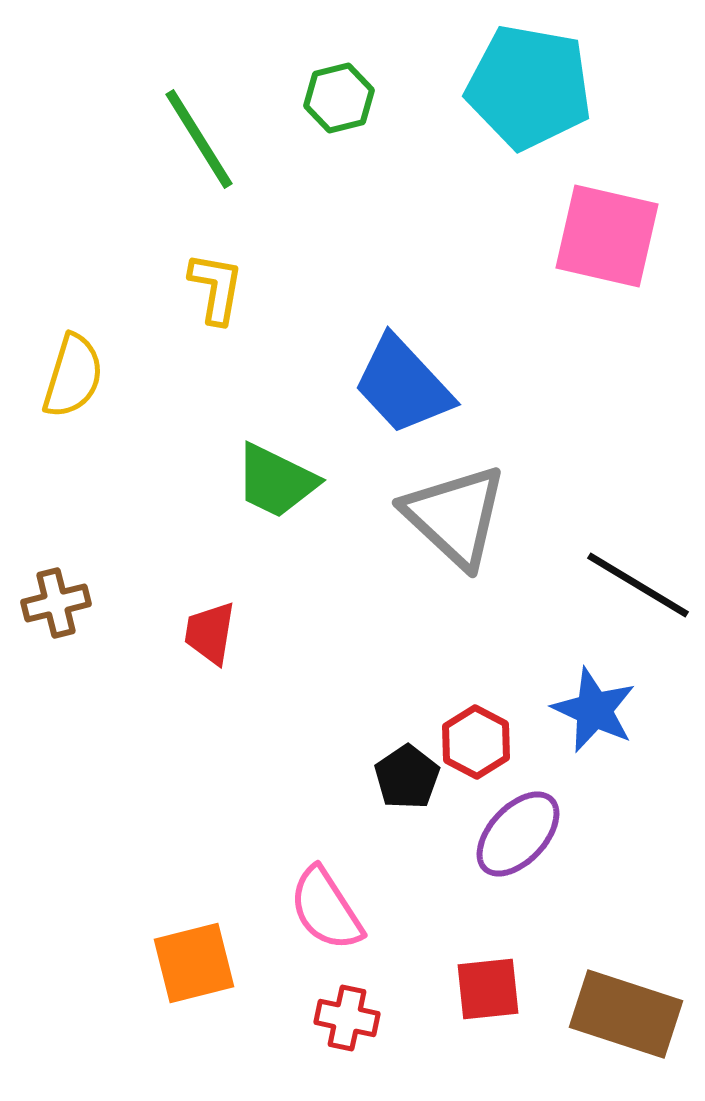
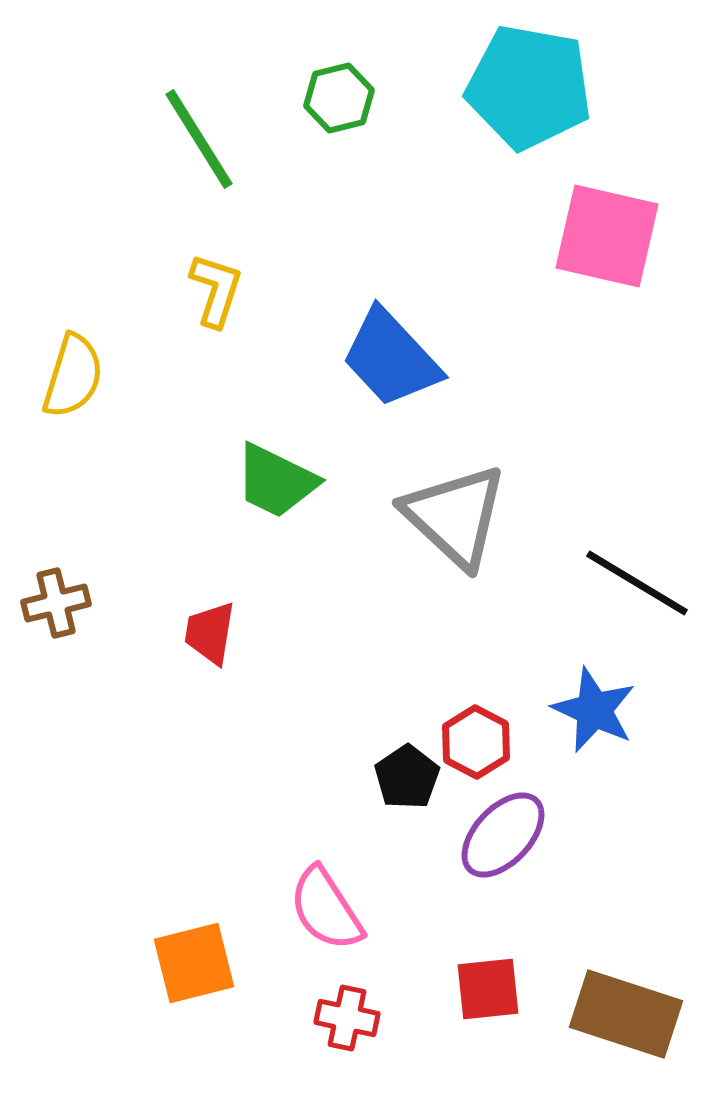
yellow L-shape: moved 2 px down; rotated 8 degrees clockwise
blue trapezoid: moved 12 px left, 27 px up
black line: moved 1 px left, 2 px up
purple ellipse: moved 15 px left, 1 px down
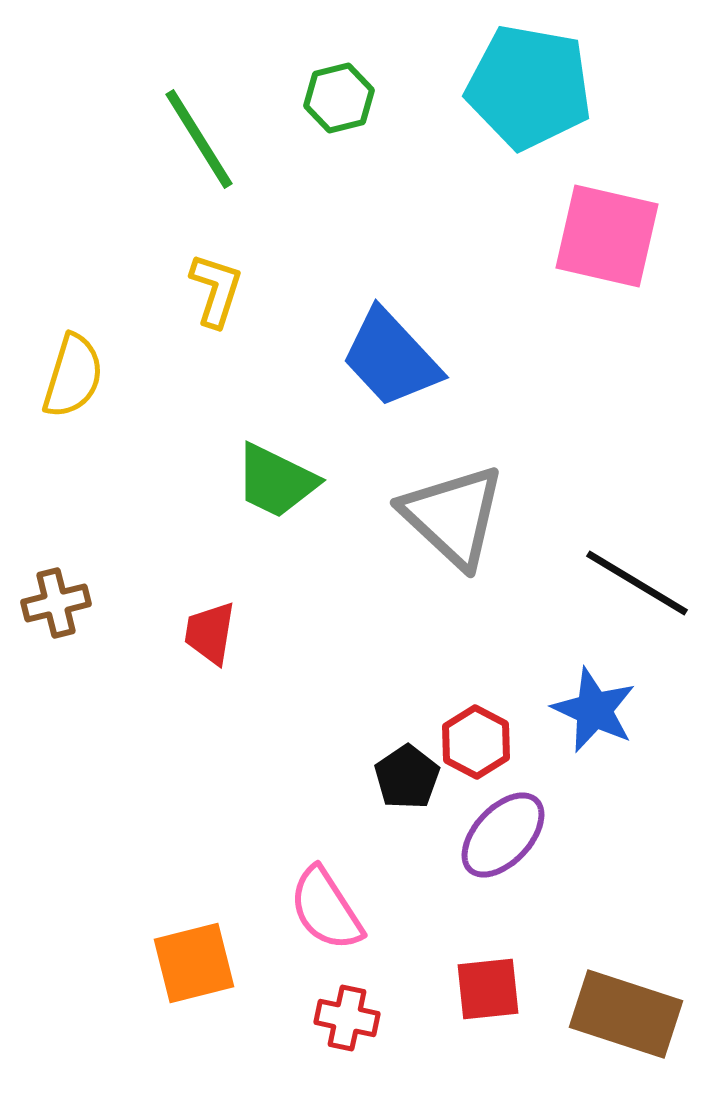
gray triangle: moved 2 px left
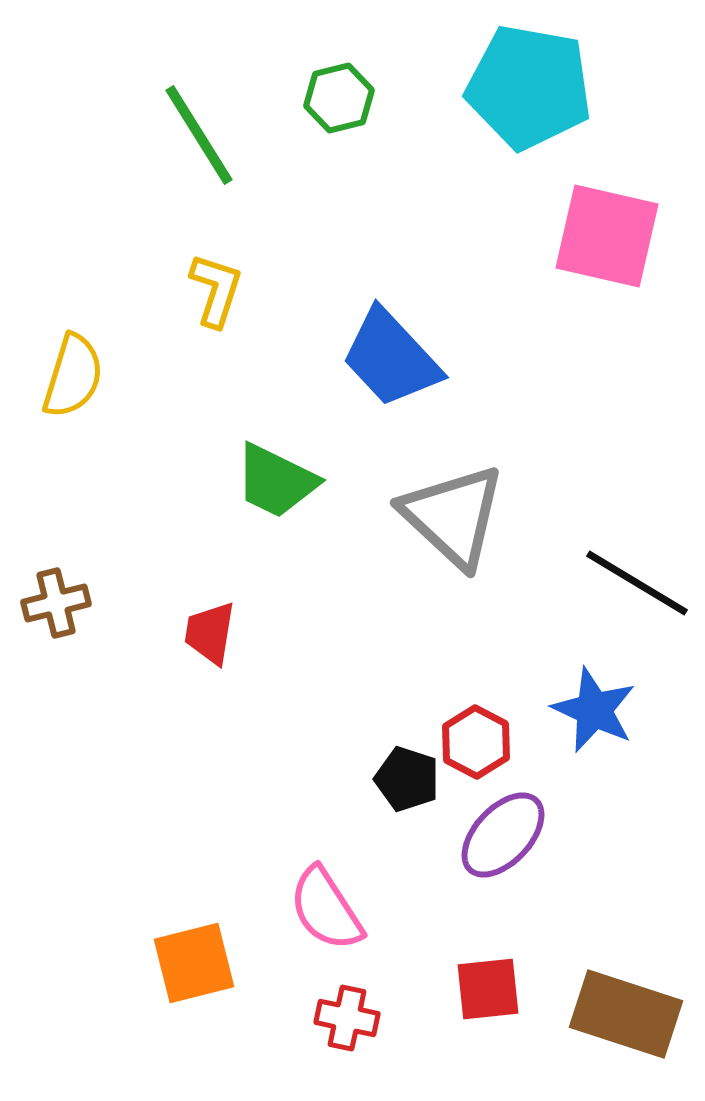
green line: moved 4 px up
black pentagon: moved 2 px down; rotated 20 degrees counterclockwise
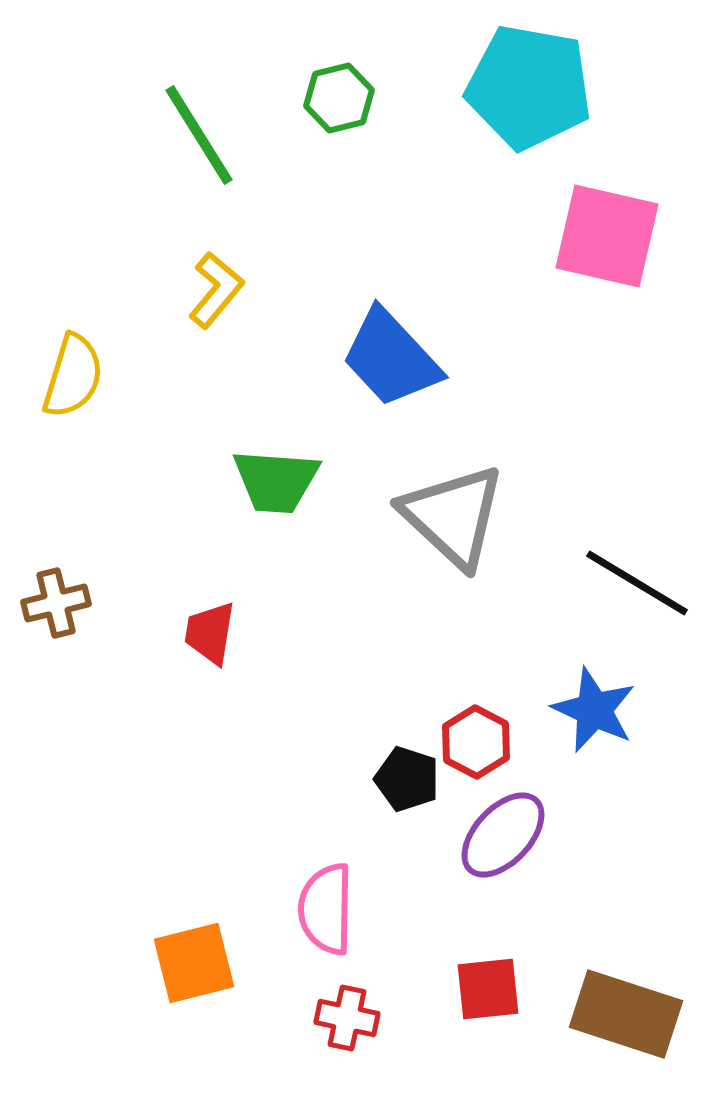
yellow L-shape: rotated 22 degrees clockwise
green trapezoid: rotated 22 degrees counterclockwise
pink semicircle: rotated 34 degrees clockwise
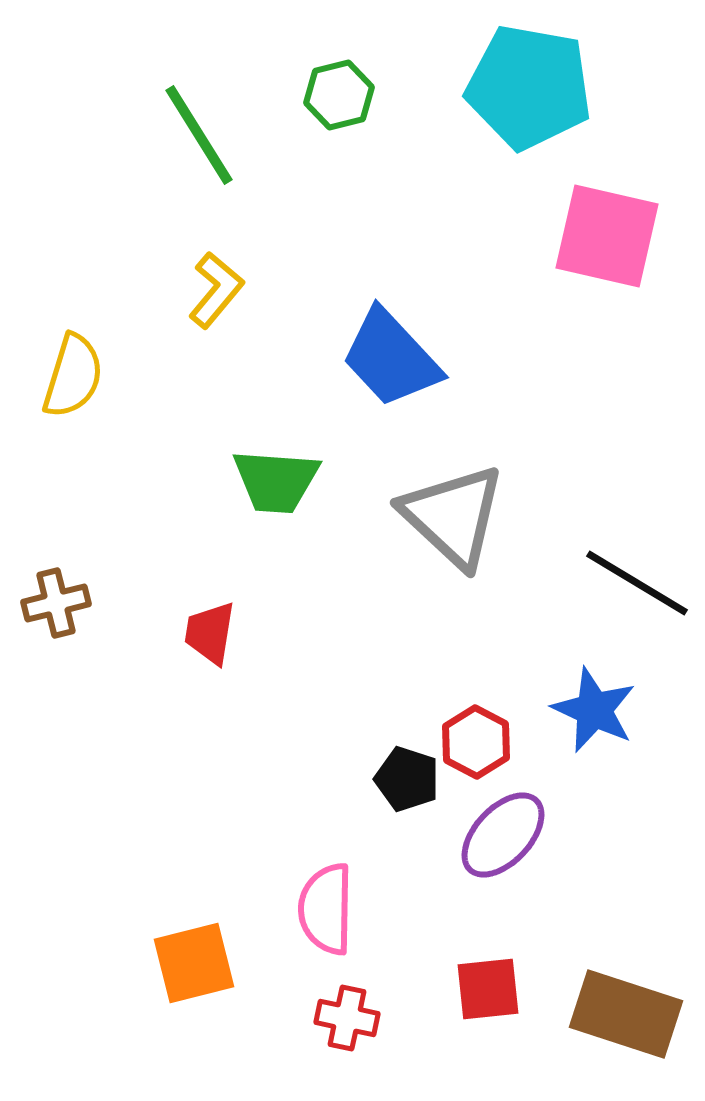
green hexagon: moved 3 px up
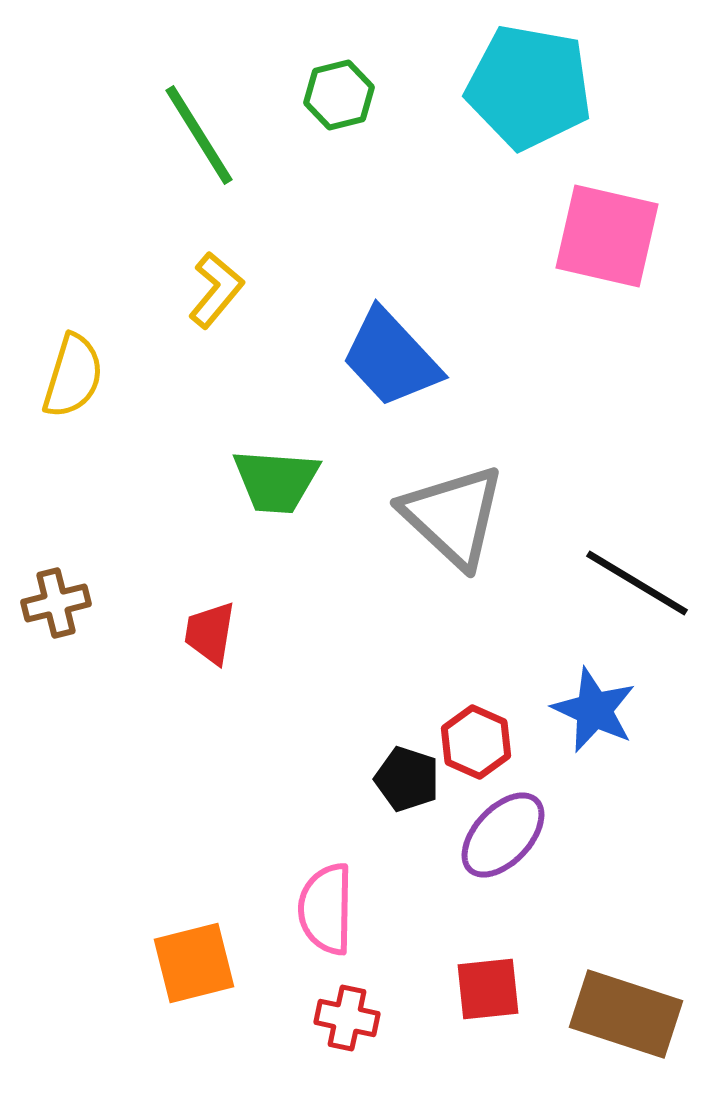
red hexagon: rotated 4 degrees counterclockwise
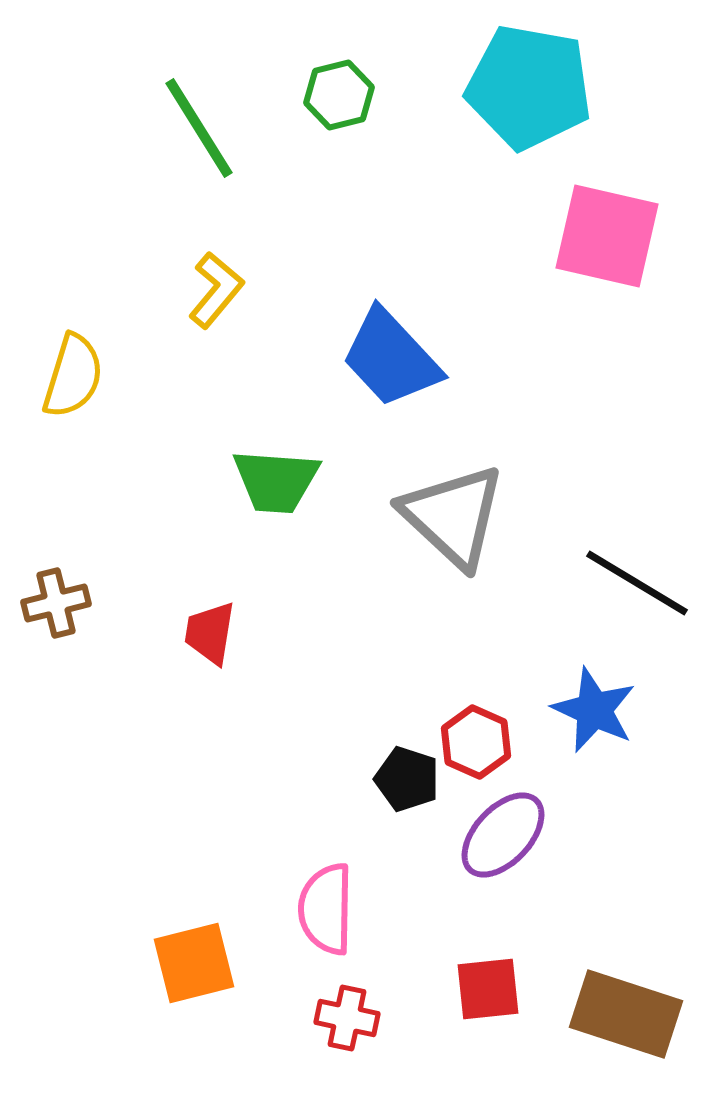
green line: moved 7 px up
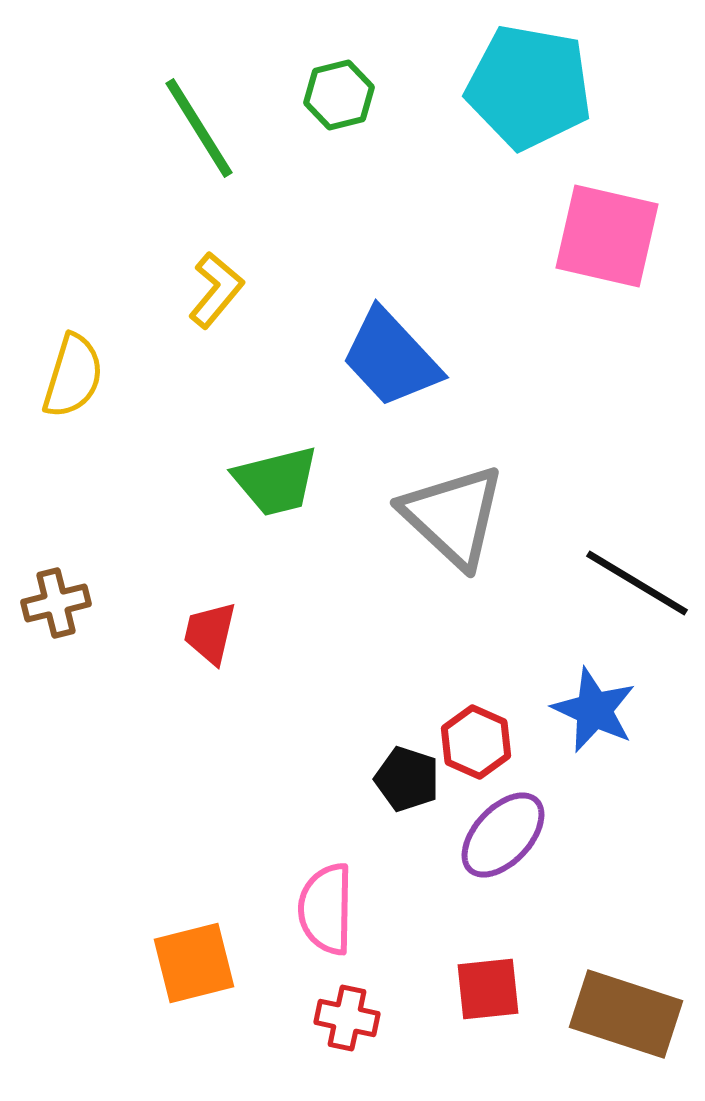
green trapezoid: rotated 18 degrees counterclockwise
red trapezoid: rotated 4 degrees clockwise
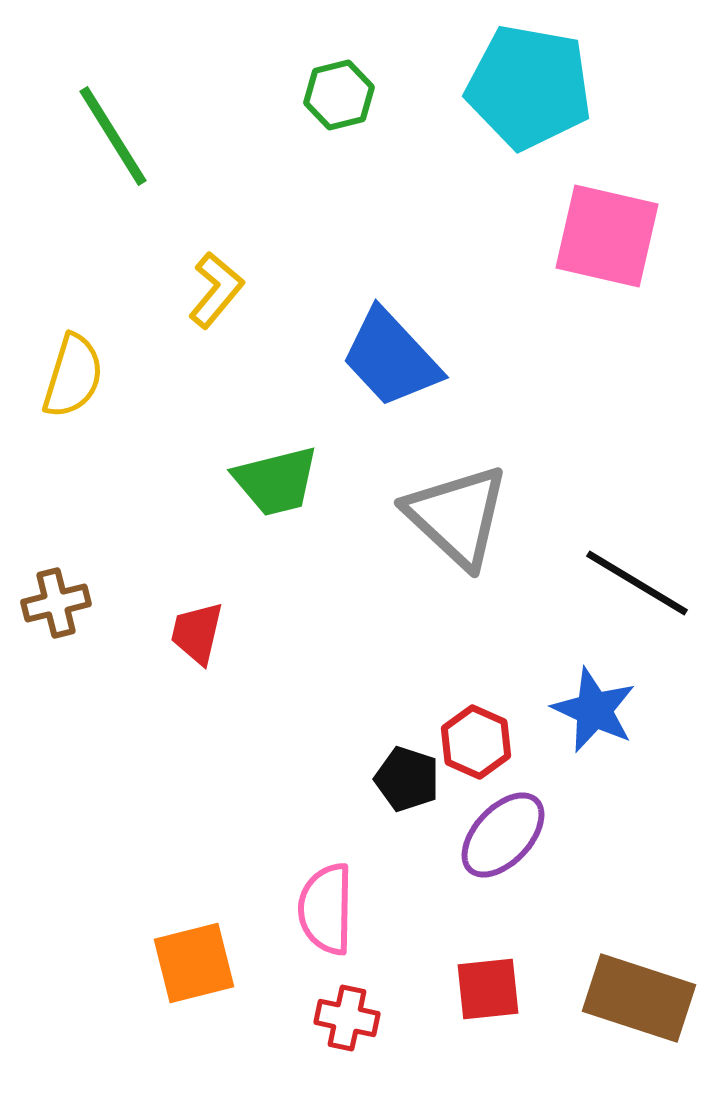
green line: moved 86 px left, 8 px down
gray triangle: moved 4 px right
red trapezoid: moved 13 px left
brown rectangle: moved 13 px right, 16 px up
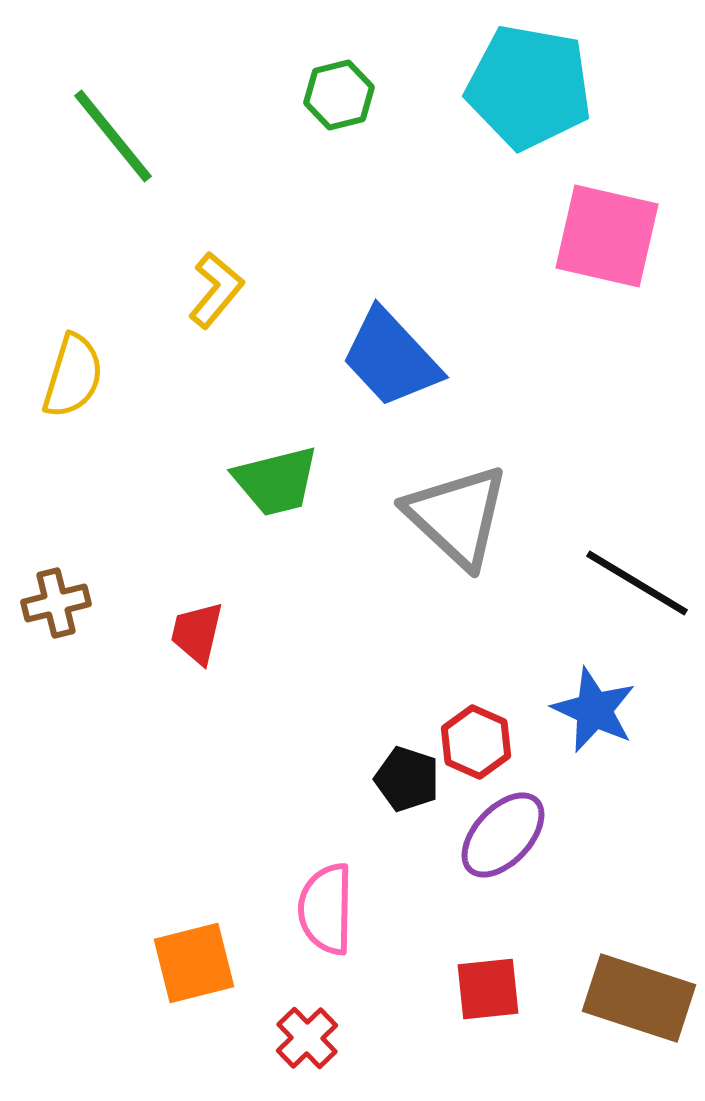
green line: rotated 7 degrees counterclockwise
red cross: moved 40 px left, 20 px down; rotated 34 degrees clockwise
